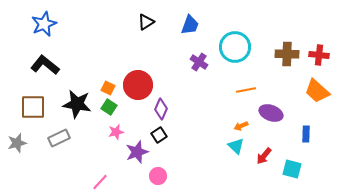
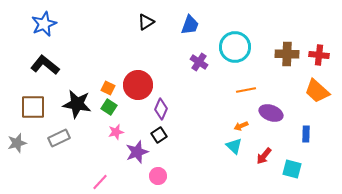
cyan triangle: moved 2 px left
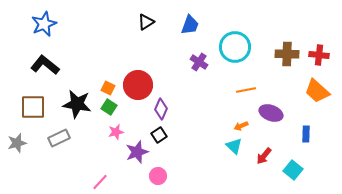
cyan square: moved 1 px right, 1 px down; rotated 24 degrees clockwise
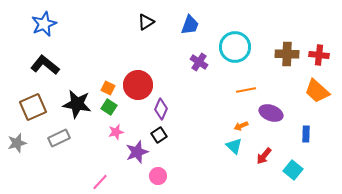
brown square: rotated 24 degrees counterclockwise
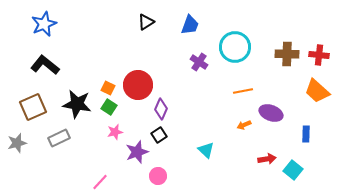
orange line: moved 3 px left, 1 px down
orange arrow: moved 3 px right, 1 px up
pink star: moved 1 px left
cyan triangle: moved 28 px left, 4 px down
red arrow: moved 3 px right, 3 px down; rotated 138 degrees counterclockwise
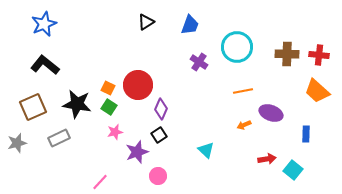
cyan circle: moved 2 px right
